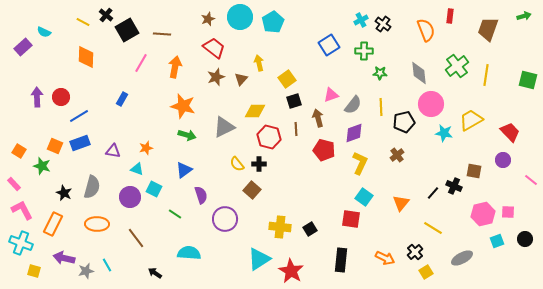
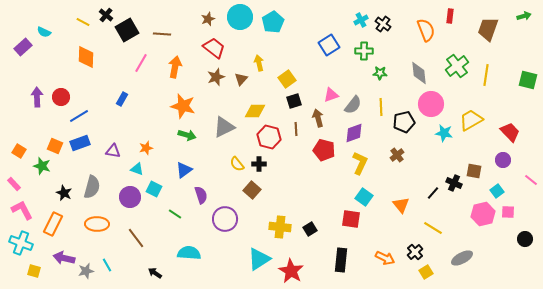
black cross at (454, 186): moved 3 px up
orange triangle at (401, 203): moved 2 px down; rotated 18 degrees counterclockwise
cyan square at (497, 241): moved 50 px up; rotated 16 degrees counterclockwise
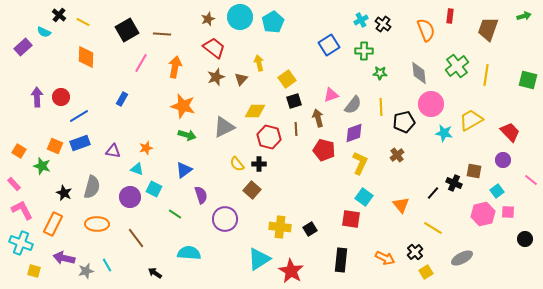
black cross at (106, 15): moved 47 px left
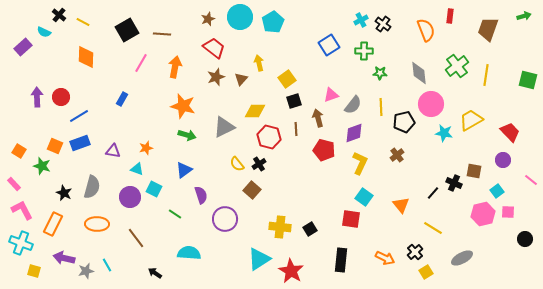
black cross at (259, 164): rotated 32 degrees counterclockwise
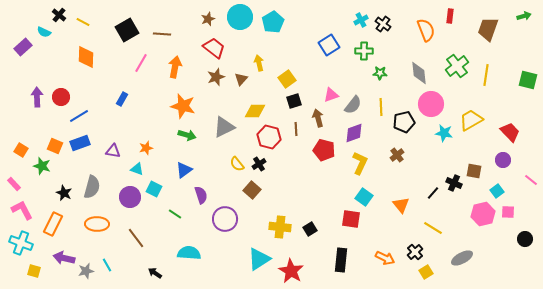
orange square at (19, 151): moved 2 px right, 1 px up
